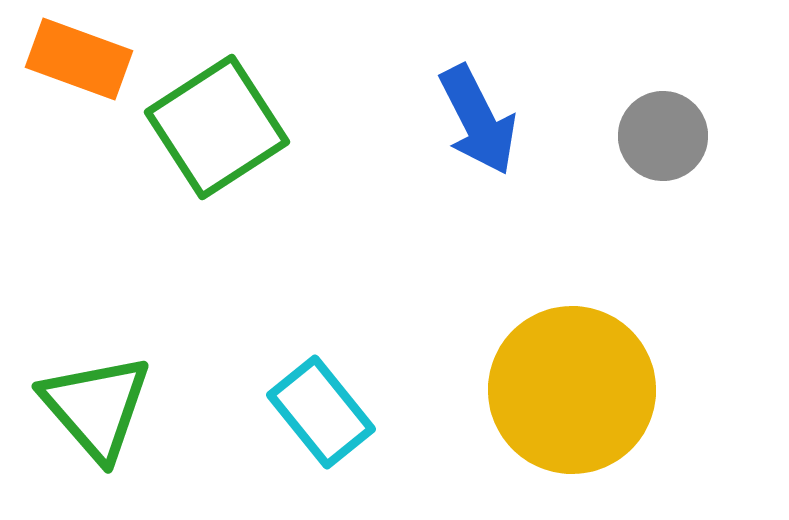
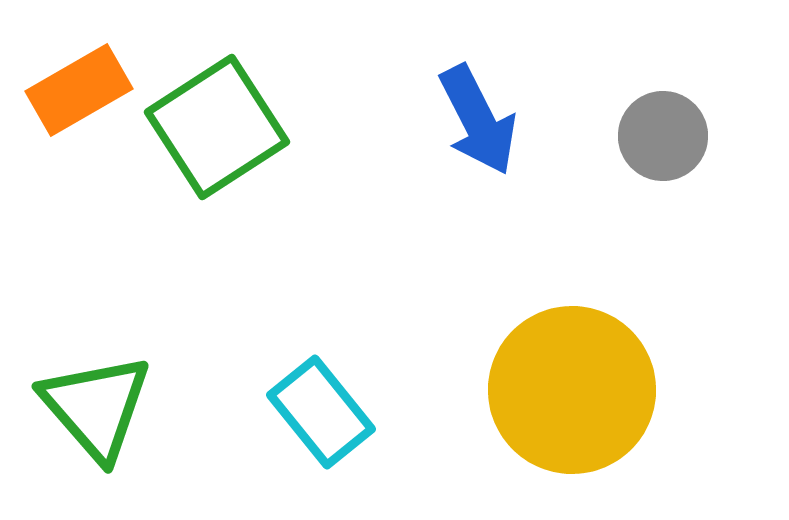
orange rectangle: moved 31 px down; rotated 50 degrees counterclockwise
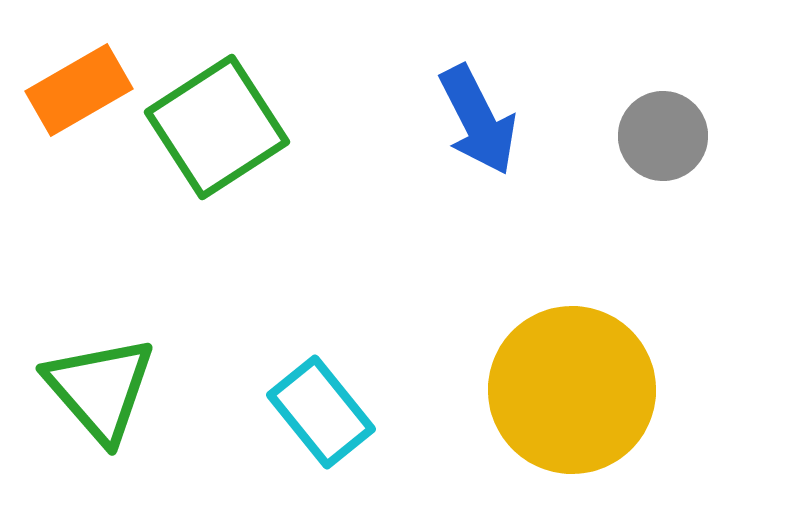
green triangle: moved 4 px right, 18 px up
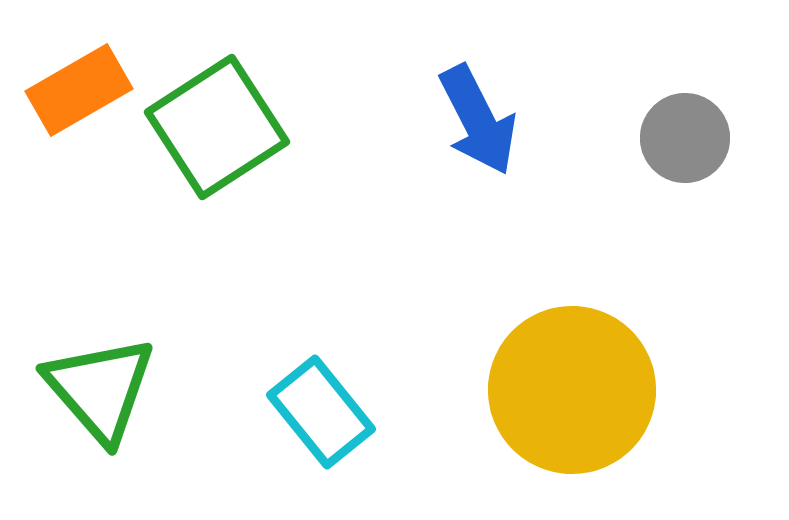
gray circle: moved 22 px right, 2 px down
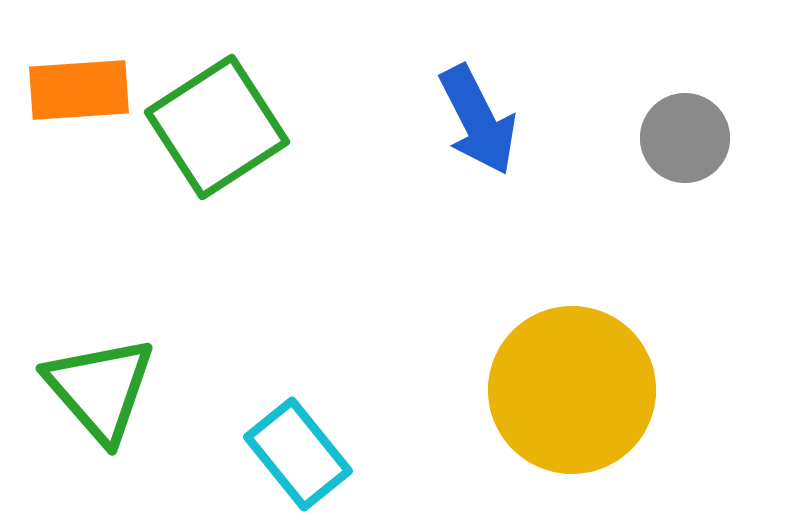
orange rectangle: rotated 26 degrees clockwise
cyan rectangle: moved 23 px left, 42 px down
